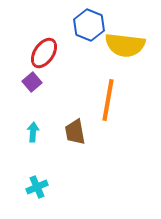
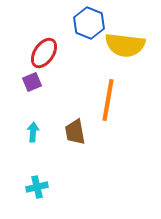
blue hexagon: moved 2 px up
purple square: rotated 18 degrees clockwise
cyan cross: rotated 10 degrees clockwise
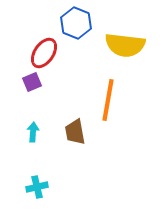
blue hexagon: moved 13 px left
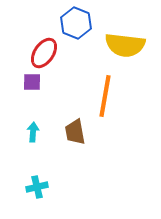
purple square: rotated 24 degrees clockwise
orange line: moved 3 px left, 4 px up
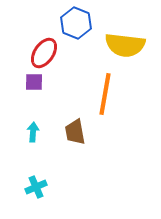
purple square: moved 2 px right
orange line: moved 2 px up
cyan cross: moved 1 px left; rotated 10 degrees counterclockwise
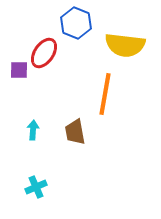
purple square: moved 15 px left, 12 px up
cyan arrow: moved 2 px up
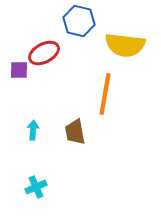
blue hexagon: moved 3 px right, 2 px up; rotated 8 degrees counterclockwise
red ellipse: rotated 28 degrees clockwise
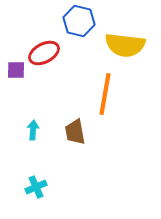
purple square: moved 3 px left
